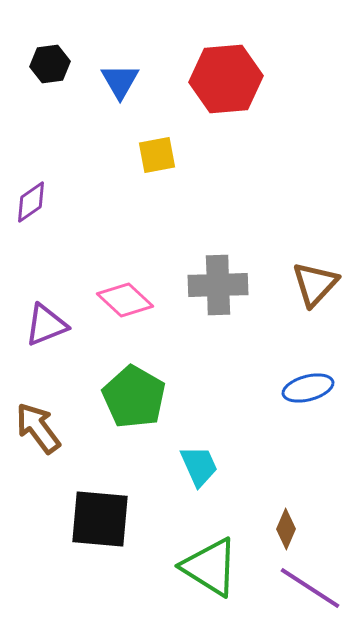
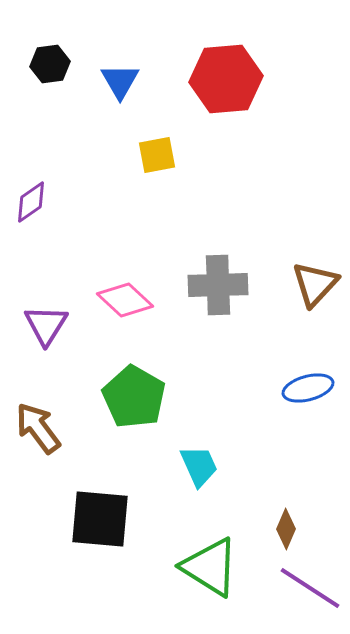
purple triangle: rotated 36 degrees counterclockwise
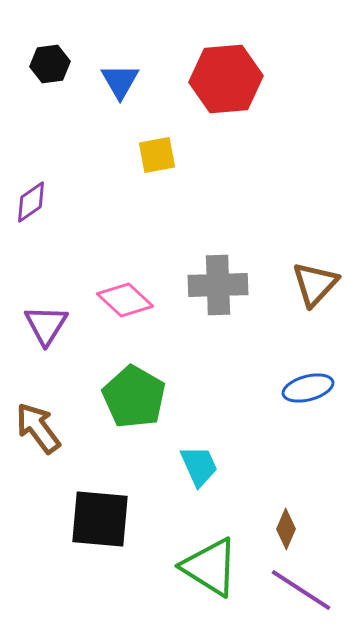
purple line: moved 9 px left, 2 px down
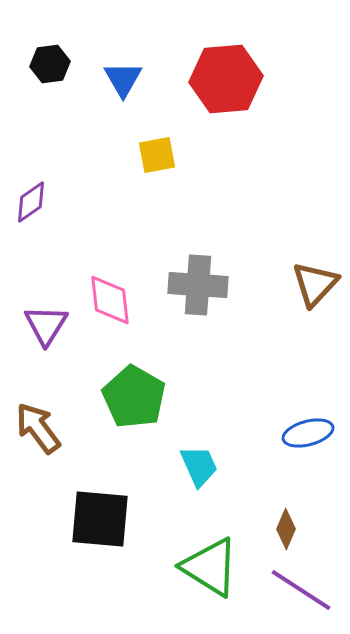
blue triangle: moved 3 px right, 2 px up
gray cross: moved 20 px left; rotated 6 degrees clockwise
pink diamond: moved 15 px left; rotated 40 degrees clockwise
blue ellipse: moved 45 px down
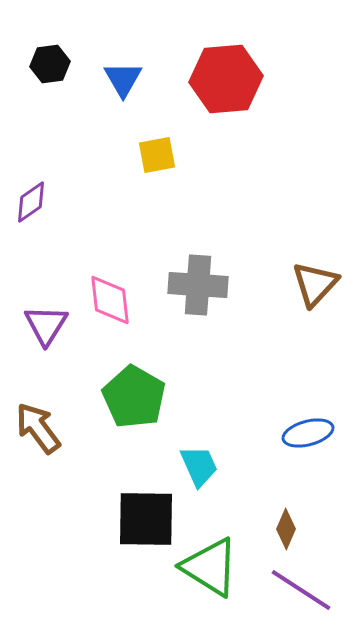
black square: moved 46 px right; rotated 4 degrees counterclockwise
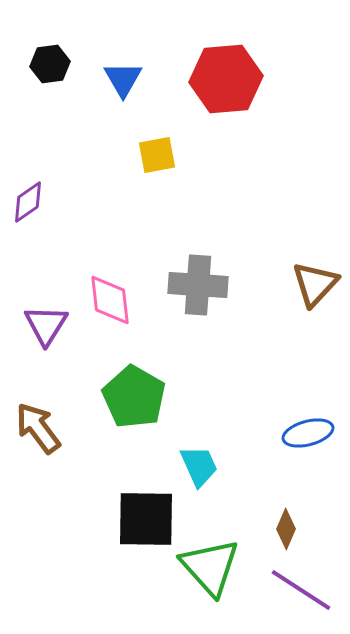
purple diamond: moved 3 px left
green triangle: rotated 16 degrees clockwise
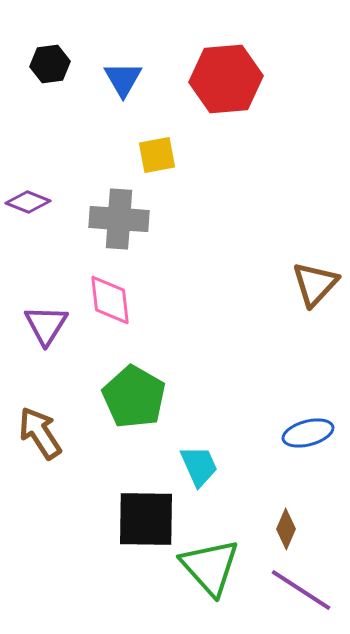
purple diamond: rotated 57 degrees clockwise
gray cross: moved 79 px left, 66 px up
brown arrow: moved 2 px right, 5 px down; rotated 4 degrees clockwise
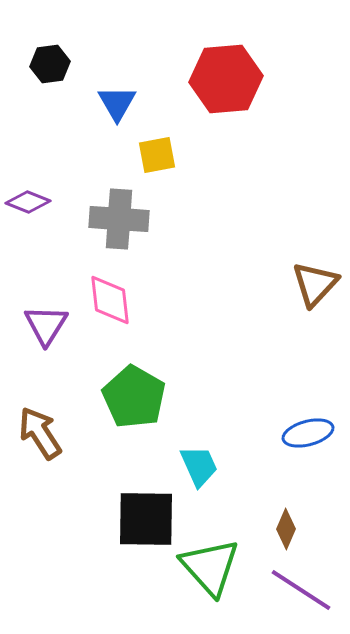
blue triangle: moved 6 px left, 24 px down
